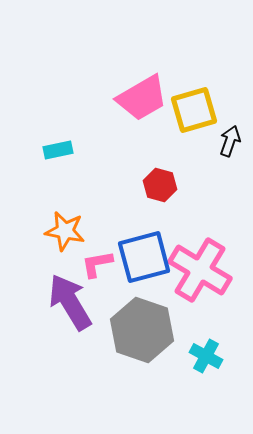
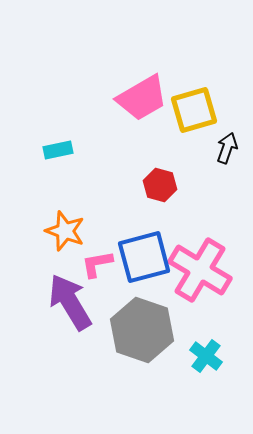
black arrow: moved 3 px left, 7 px down
orange star: rotated 9 degrees clockwise
cyan cross: rotated 8 degrees clockwise
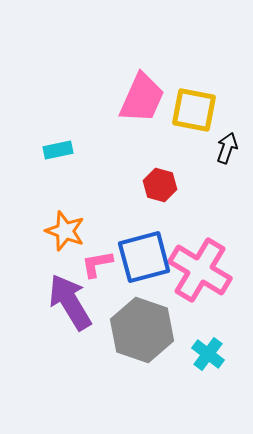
pink trapezoid: rotated 36 degrees counterclockwise
yellow square: rotated 27 degrees clockwise
cyan cross: moved 2 px right, 2 px up
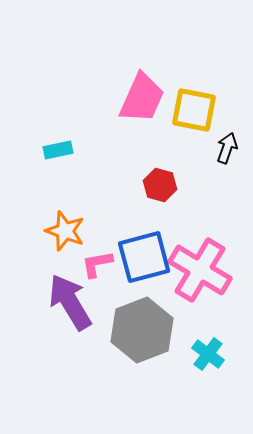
gray hexagon: rotated 20 degrees clockwise
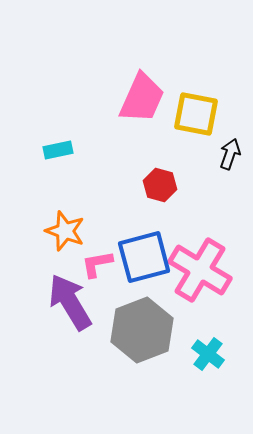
yellow square: moved 2 px right, 4 px down
black arrow: moved 3 px right, 6 px down
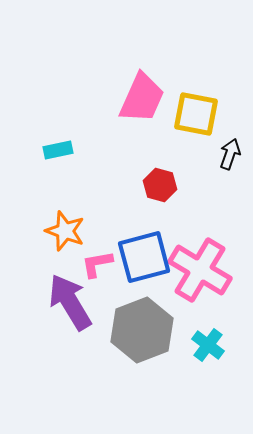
cyan cross: moved 9 px up
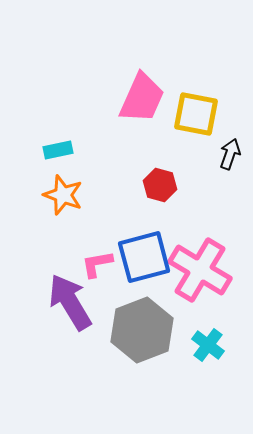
orange star: moved 2 px left, 36 px up
